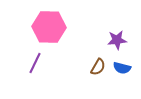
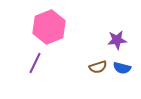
pink hexagon: rotated 24 degrees counterclockwise
brown semicircle: rotated 42 degrees clockwise
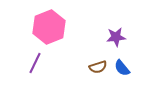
purple star: moved 1 px left, 3 px up
blue semicircle: rotated 36 degrees clockwise
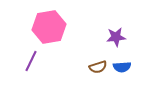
pink hexagon: rotated 12 degrees clockwise
purple line: moved 4 px left, 2 px up
blue semicircle: moved 1 px up; rotated 54 degrees counterclockwise
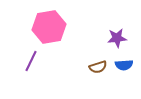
purple star: moved 1 px right, 1 px down
blue semicircle: moved 2 px right, 2 px up
